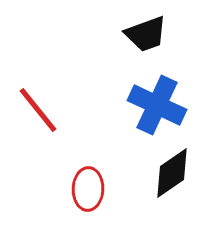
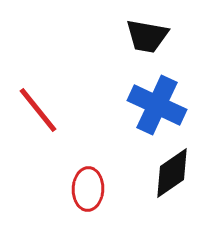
black trapezoid: moved 1 px right, 2 px down; rotated 30 degrees clockwise
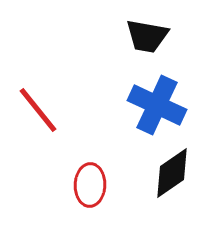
red ellipse: moved 2 px right, 4 px up
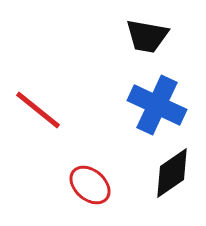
red line: rotated 12 degrees counterclockwise
red ellipse: rotated 51 degrees counterclockwise
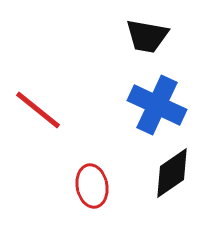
red ellipse: moved 2 px right, 1 px down; rotated 39 degrees clockwise
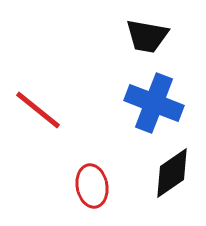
blue cross: moved 3 px left, 2 px up; rotated 4 degrees counterclockwise
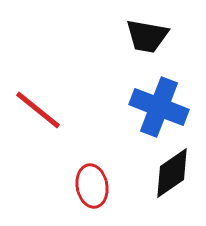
blue cross: moved 5 px right, 4 px down
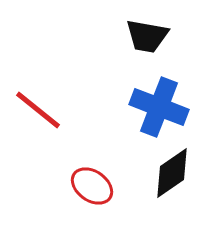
red ellipse: rotated 45 degrees counterclockwise
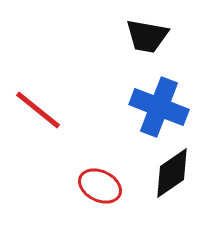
red ellipse: moved 8 px right; rotated 9 degrees counterclockwise
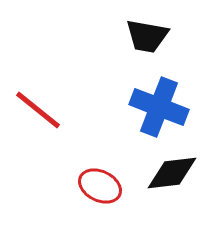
black diamond: rotated 28 degrees clockwise
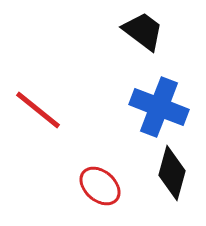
black trapezoid: moved 4 px left, 5 px up; rotated 153 degrees counterclockwise
black diamond: rotated 68 degrees counterclockwise
red ellipse: rotated 15 degrees clockwise
